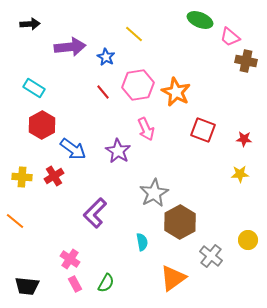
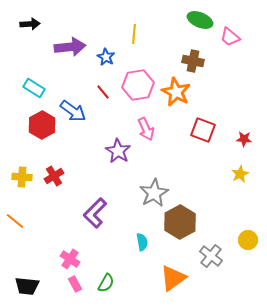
yellow line: rotated 54 degrees clockwise
brown cross: moved 53 px left
blue arrow: moved 38 px up
yellow star: rotated 24 degrees counterclockwise
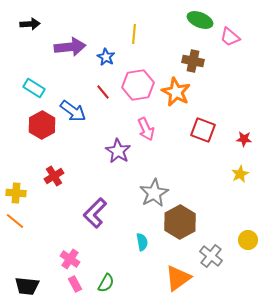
yellow cross: moved 6 px left, 16 px down
orange triangle: moved 5 px right
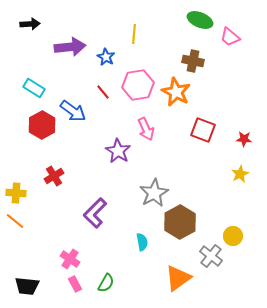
yellow circle: moved 15 px left, 4 px up
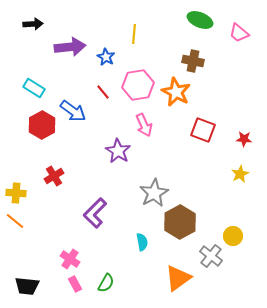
black arrow: moved 3 px right
pink trapezoid: moved 9 px right, 4 px up
pink arrow: moved 2 px left, 4 px up
